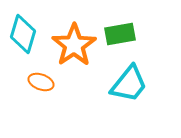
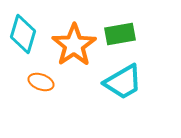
cyan trapezoid: moved 6 px left, 2 px up; rotated 21 degrees clockwise
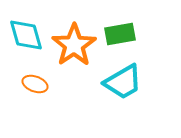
cyan diamond: moved 3 px right, 1 px down; rotated 33 degrees counterclockwise
orange ellipse: moved 6 px left, 2 px down
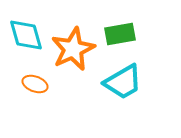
orange star: moved 1 px left, 4 px down; rotated 9 degrees clockwise
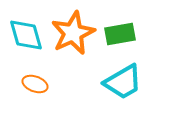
orange star: moved 16 px up
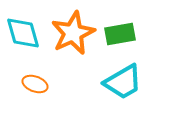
cyan diamond: moved 3 px left, 2 px up
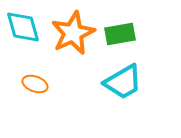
cyan diamond: moved 6 px up
